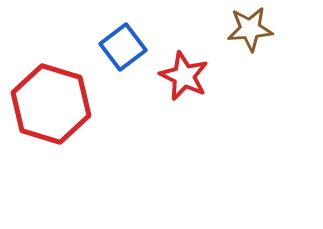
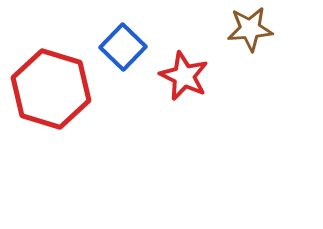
blue square: rotated 9 degrees counterclockwise
red hexagon: moved 15 px up
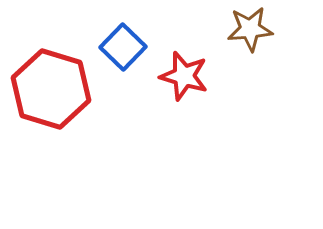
red star: rotated 9 degrees counterclockwise
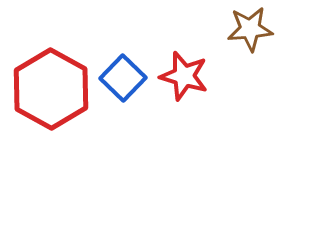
blue square: moved 31 px down
red hexagon: rotated 12 degrees clockwise
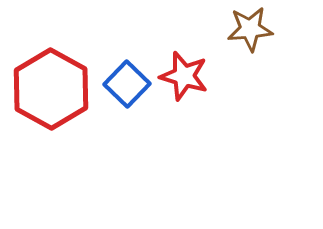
blue square: moved 4 px right, 6 px down
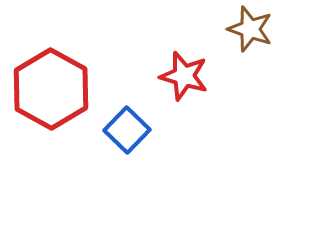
brown star: rotated 24 degrees clockwise
blue square: moved 46 px down
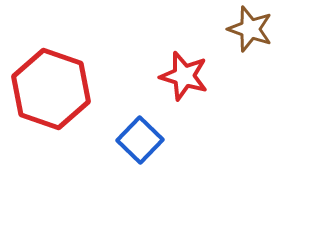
red hexagon: rotated 10 degrees counterclockwise
blue square: moved 13 px right, 10 px down
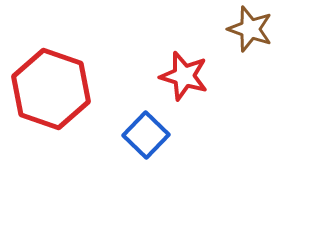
blue square: moved 6 px right, 5 px up
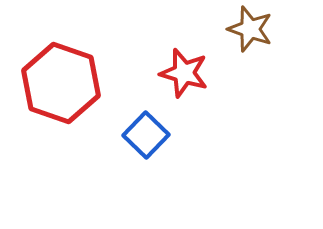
red star: moved 3 px up
red hexagon: moved 10 px right, 6 px up
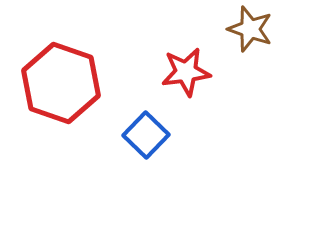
red star: moved 2 px right, 1 px up; rotated 24 degrees counterclockwise
